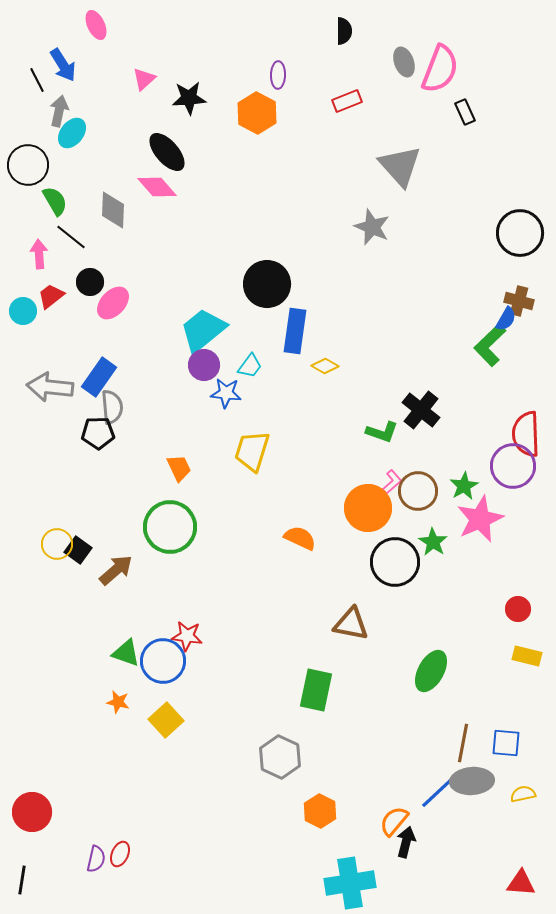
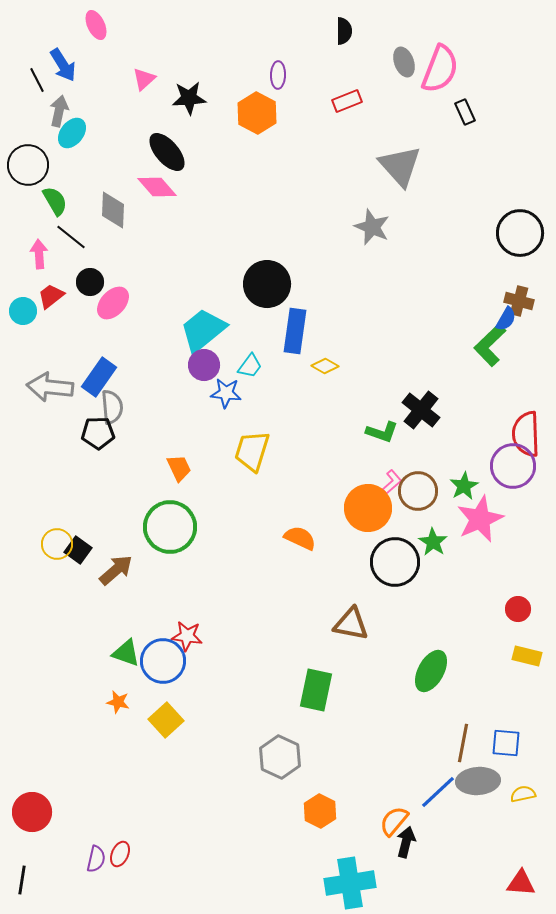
gray ellipse at (472, 781): moved 6 px right
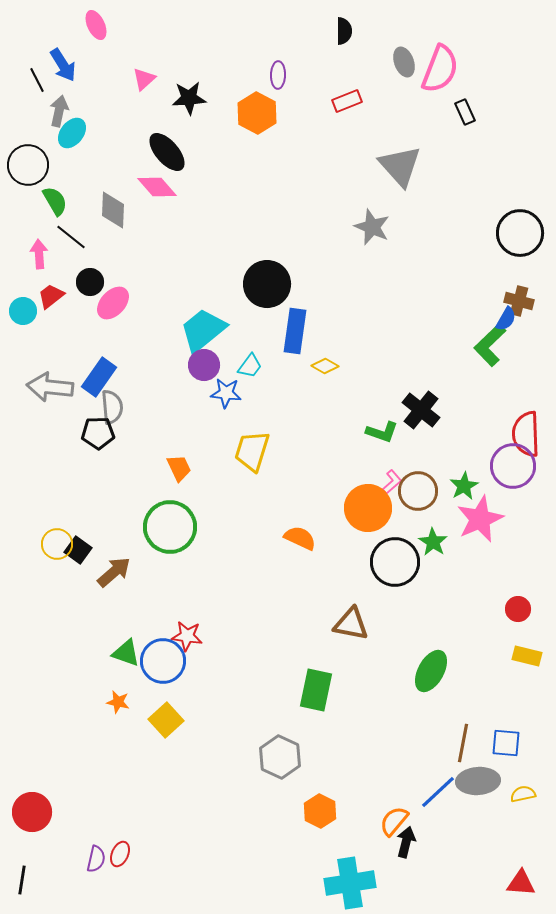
brown arrow at (116, 570): moved 2 px left, 2 px down
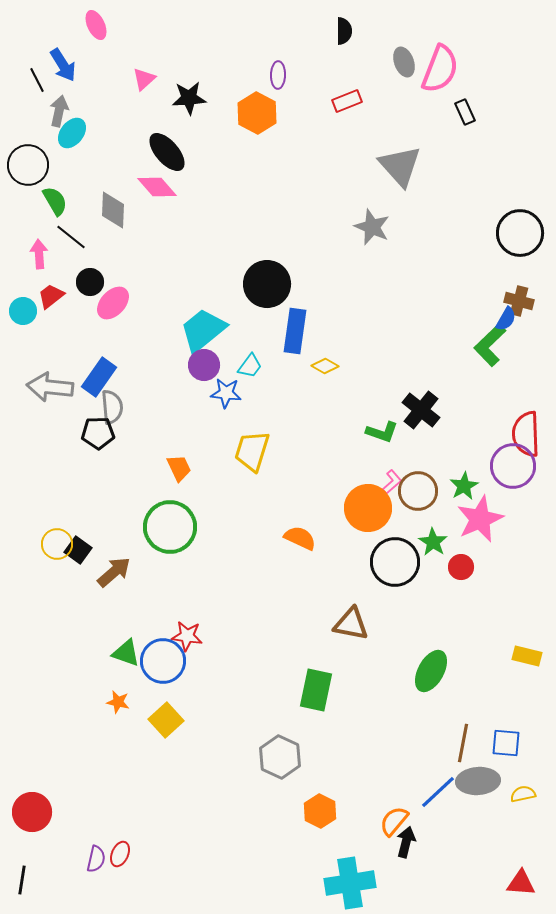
red circle at (518, 609): moved 57 px left, 42 px up
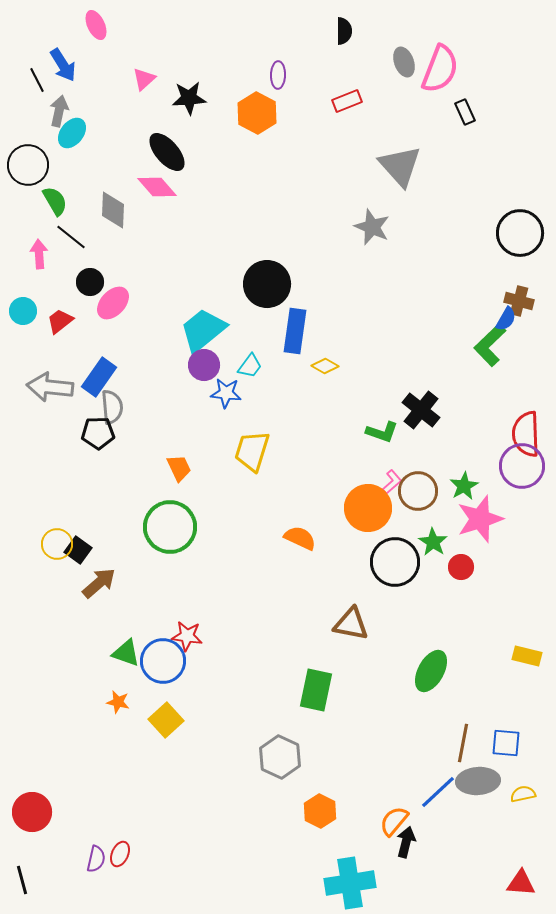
red trapezoid at (51, 296): moved 9 px right, 25 px down
purple circle at (513, 466): moved 9 px right
pink star at (480, 519): rotated 6 degrees clockwise
brown arrow at (114, 572): moved 15 px left, 11 px down
black line at (22, 880): rotated 24 degrees counterclockwise
